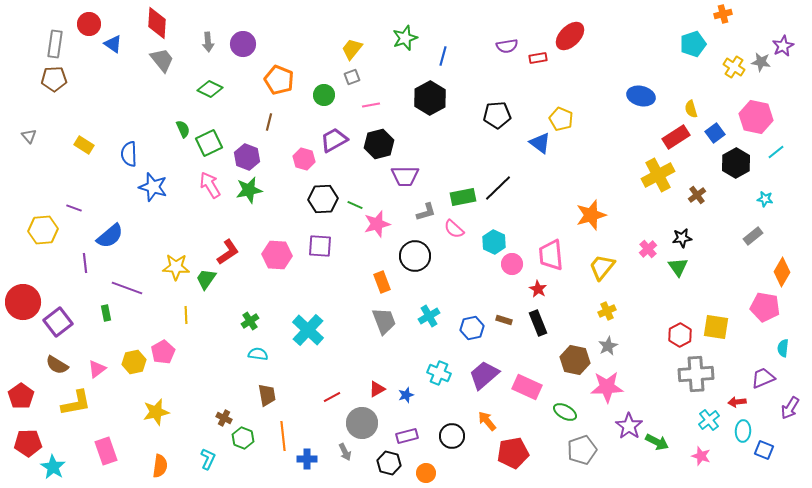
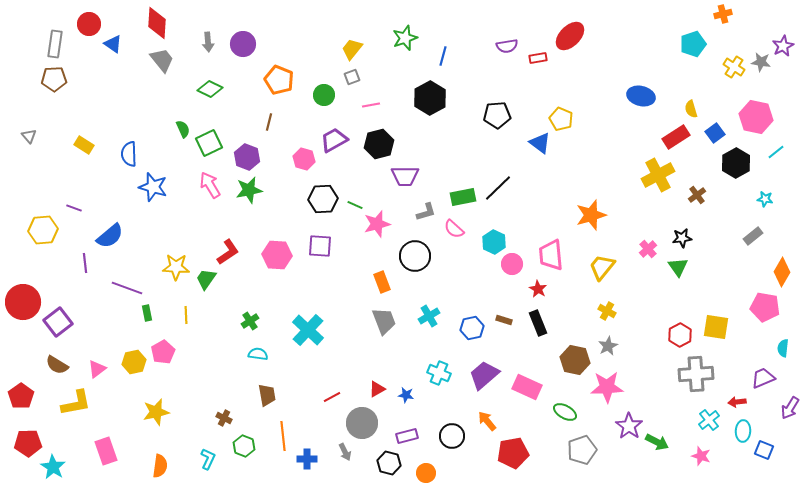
yellow cross at (607, 311): rotated 36 degrees counterclockwise
green rectangle at (106, 313): moved 41 px right
blue star at (406, 395): rotated 28 degrees clockwise
green hexagon at (243, 438): moved 1 px right, 8 px down
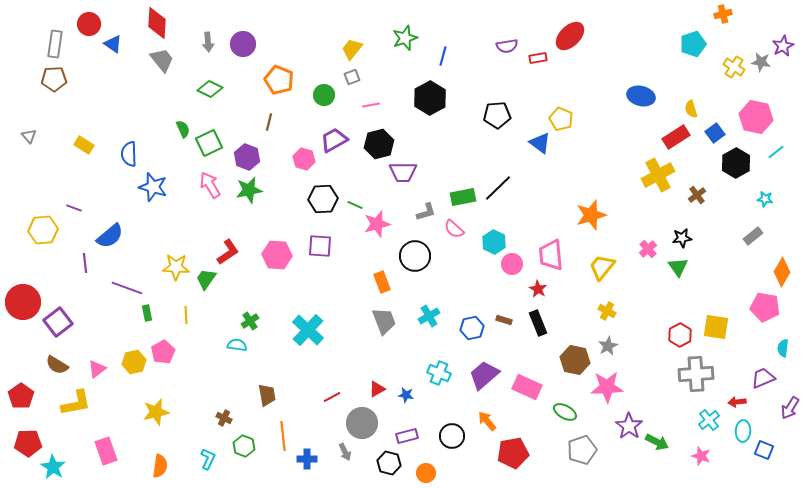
purple trapezoid at (405, 176): moved 2 px left, 4 px up
cyan semicircle at (258, 354): moved 21 px left, 9 px up
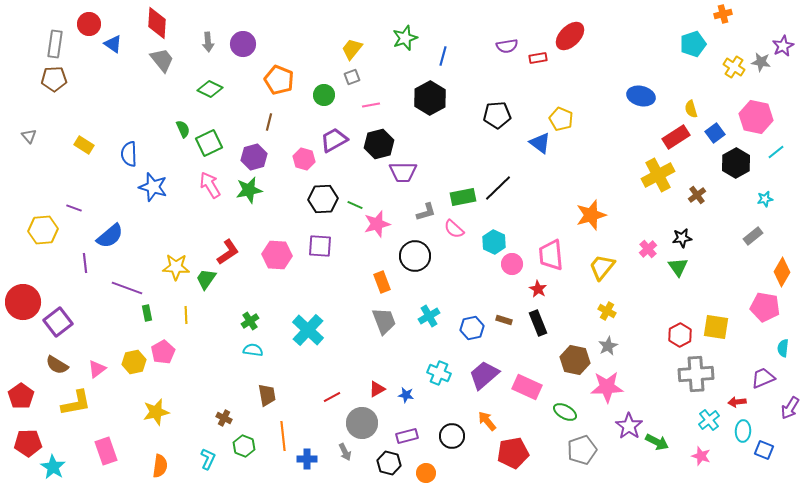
purple hexagon at (247, 157): moved 7 px right; rotated 25 degrees clockwise
cyan star at (765, 199): rotated 21 degrees counterclockwise
cyan semicircle at (237, 345): moved 16 px right, 5 px down
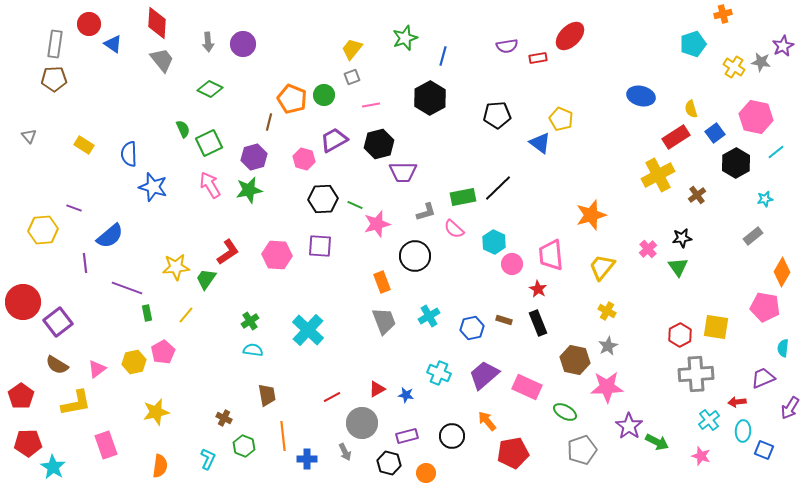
orange pentagon at (279, 80): moved 13 px right, 19 px down
yellow star at (176, 267): rotated 8 degrees counterclockwise
yellow line at (186, 315): rotated 42 degrees clockwise
pink rectangle at (106, 451): moved 6 px up
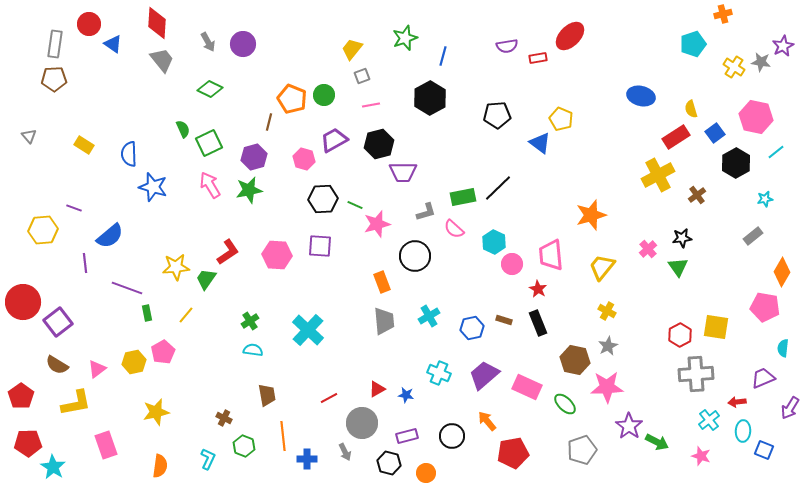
gray arrow at (208, 42): rotated 24 degrees counterclockwise
gray square at (352, 77): moved 10 px right, 1 px up
gray trapezoid at (384, 321): rotated 16 degrees clockwise
red line at (332, 397): moved 3 px left, 1 px down
green ellipse at (565, 412): moved 8 px up; rotated 15 degrees clockwise
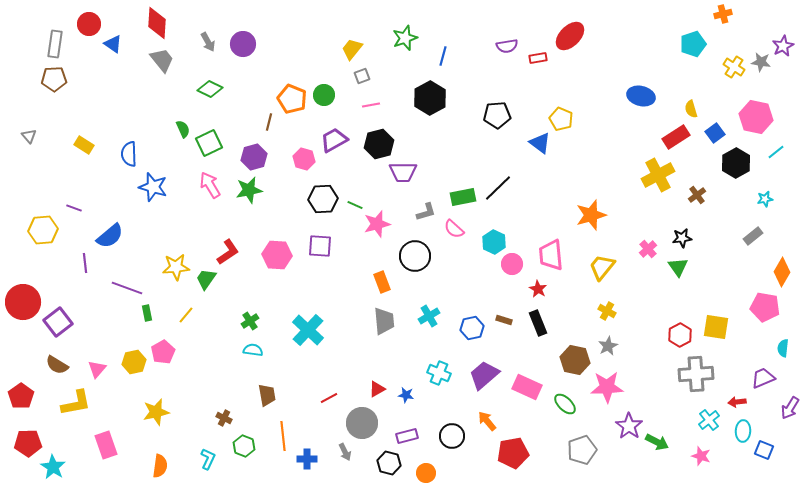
pink triangle at (97, 369): rotated 12 degrees counterclockwise
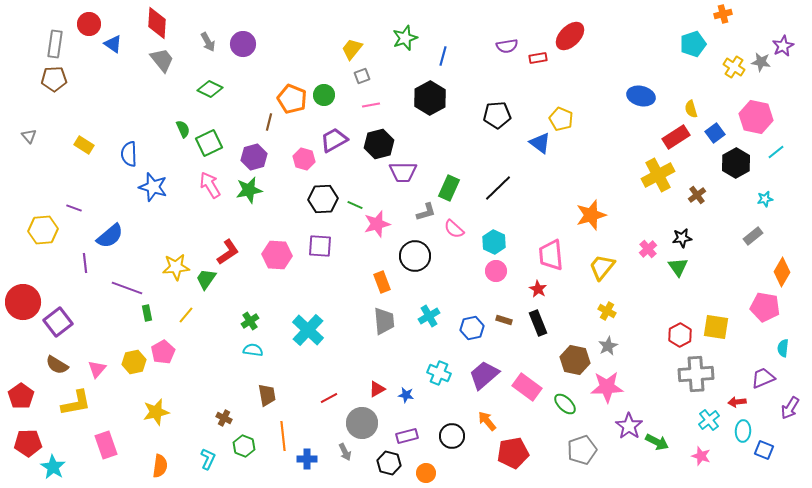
green rectangle at (463, 197): moved 14 px left, 9 px up; rotated 55 degrees counterclockwise
pink circle at (512, 264): moved 16 px left, 7 px down
pink rectangle at (527, 387): rotated 12 degrees clockwise
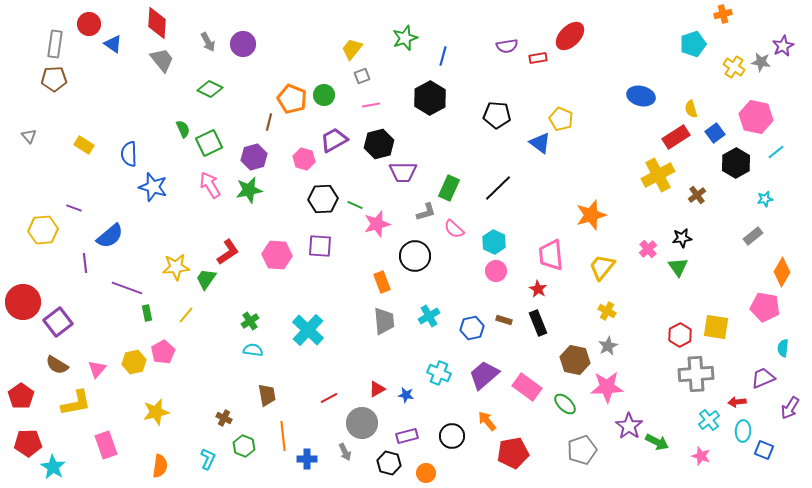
black pentagon at (497, 115): rotated 8 degrees clockwise
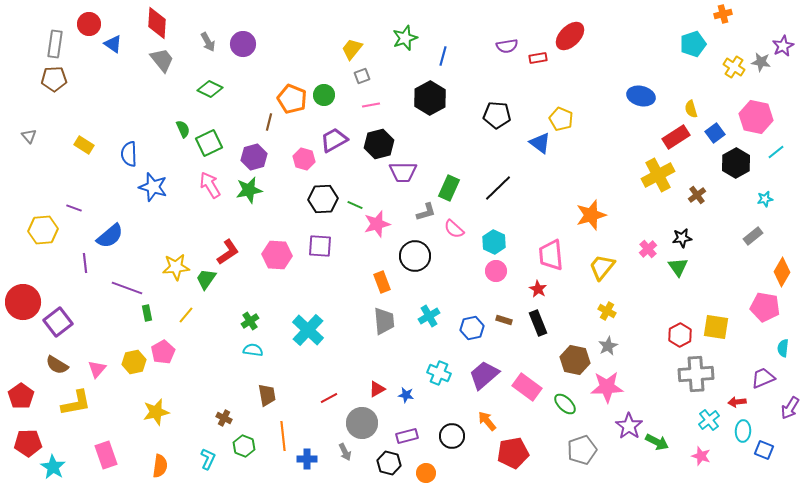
pink rectangle at (106, 445): moved 10 px down
